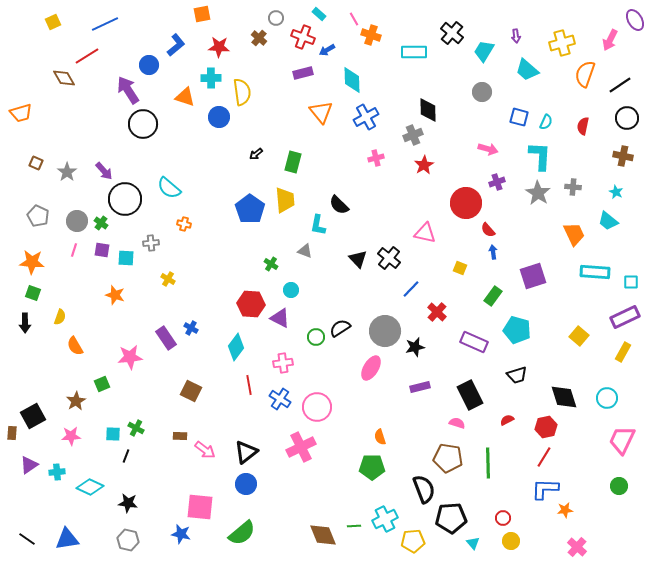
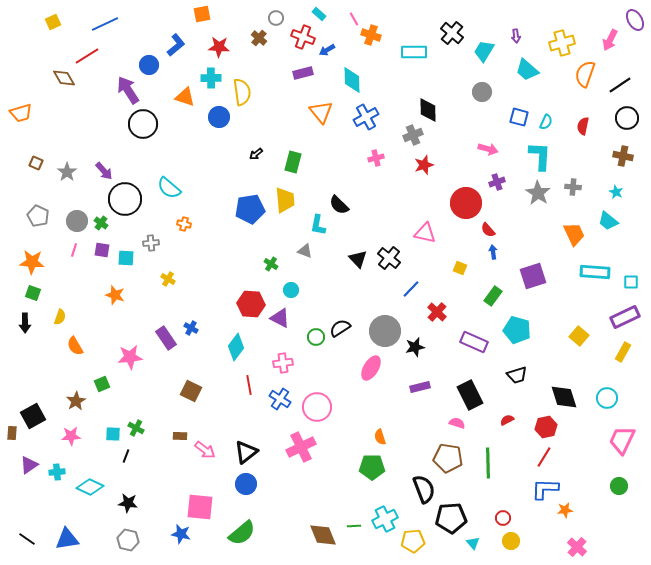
red star at (424, 165): rotated 12 degrees clockwise
blue pentagon at (250, 209): rotated 28 degrees clockwise
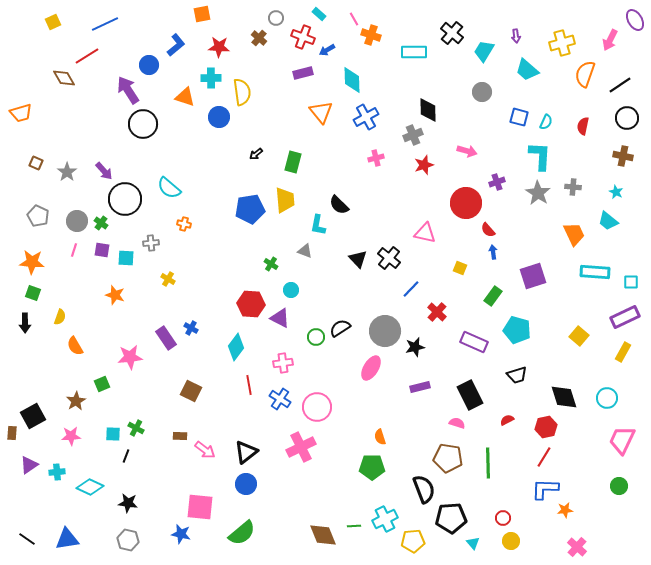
pink arrow at (488, 149): moved 21 px left, 2 px down
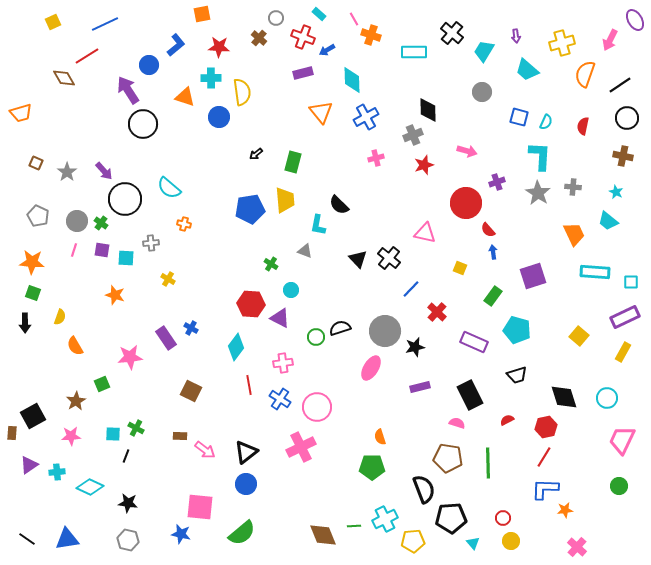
black semicircle at (340, 328): rotated 15 degrees clockwise
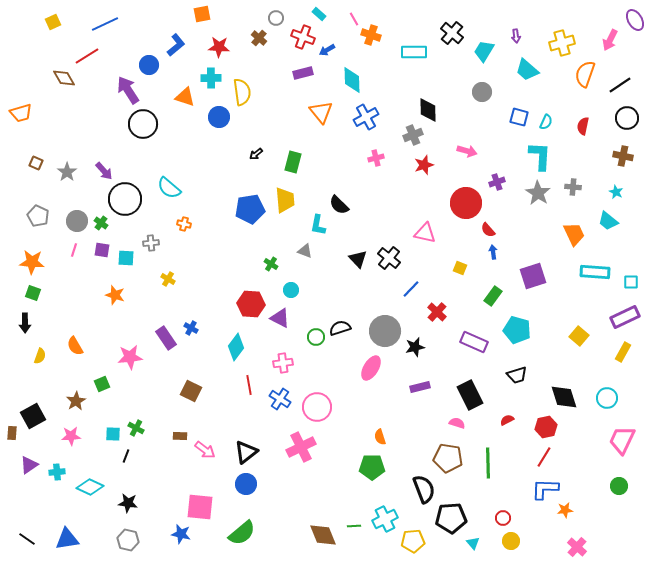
yellow semicircle at (60, 317): moved 20 px left, 39 px down
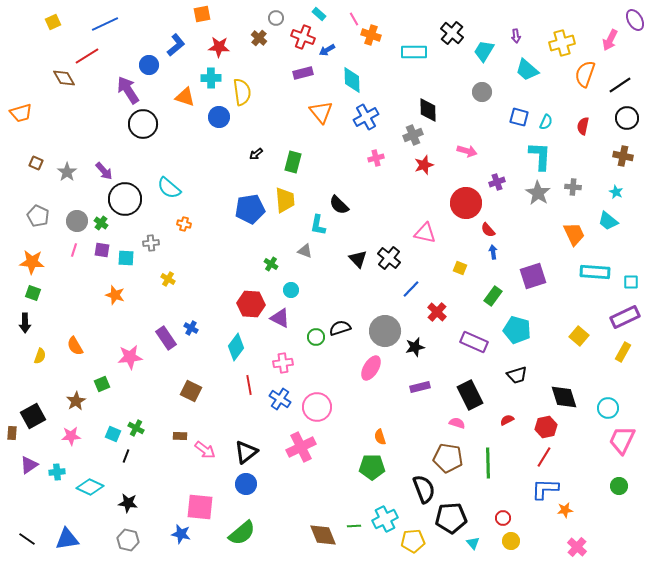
cyan circle at (607, 398): moved 1 px right, 10 px down
cyan square at (113, 434): rotated 21 degrees clockwise
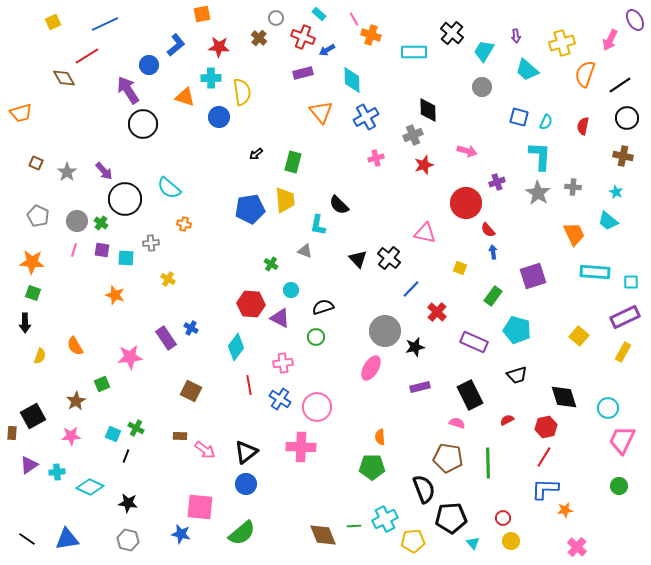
gray circle at (482, 92): moved 5 px up
black semicircle at (340, 328): moved 17 px left, 21 px up
orange semicircle at (380, 437): rotated 14 degrees clockwise
pink cross at (301, 447): rotated 28 degrees clockwise
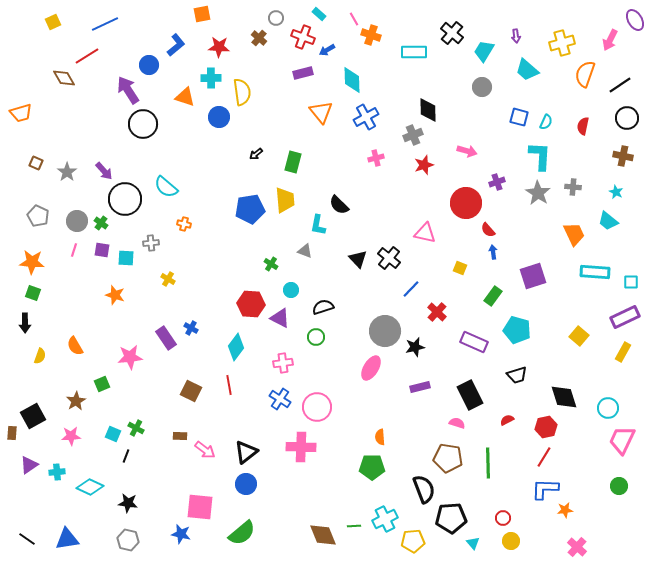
cyan semicircle at (169, 188): moved 3 px left, 1 px up
red line at (249, 385): moved 20 px left
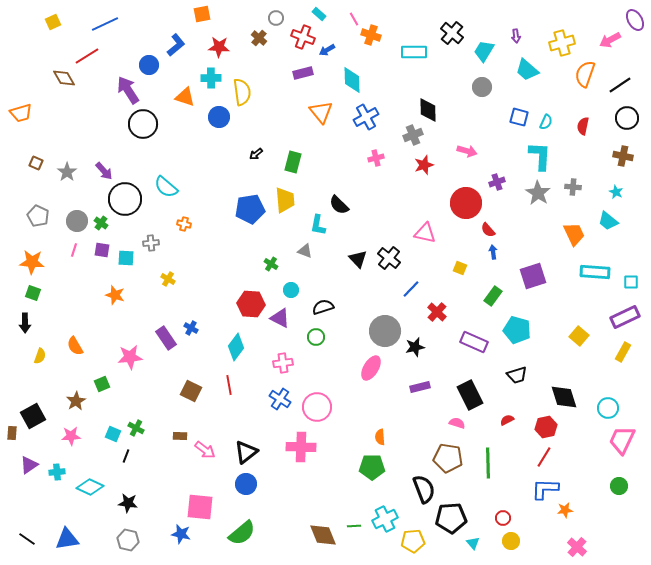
pink arrow at (610, 40): rotated 35 degrees clockwise
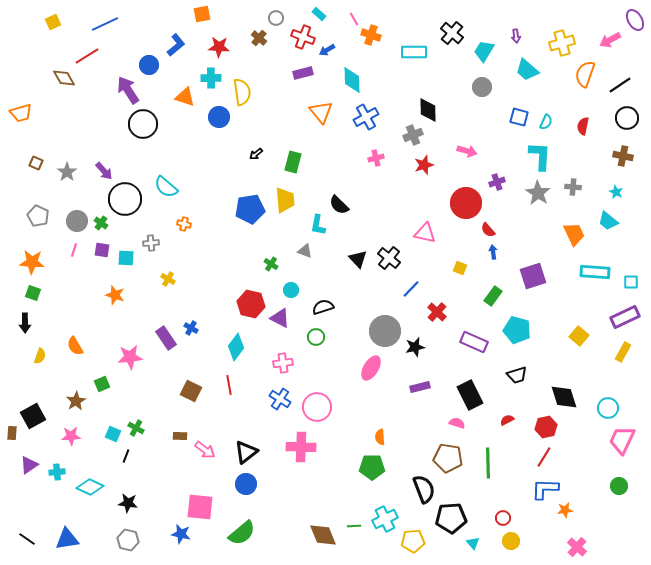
red hexagon at (251, 304): rotated 8 degrees clockwise
